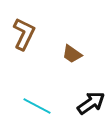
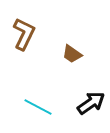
cyan line: moved 1 px right, 1 px down
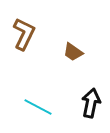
brown trapezoid: moved 1 px right, 2 px up
black arrow: rotated 44 degrees counterclockwise
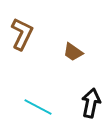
brown L-shape: moved 2 px left
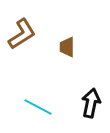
brown L-shape: rotated 32 degrees clockwise
brown trapezoid: moved 6 px left, 5 px up; rotated 55 degrees clockwise
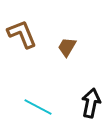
brown L-shape: rotated 80 degrees counterclockwise
brown trapezoid: rotated 30 degrees clockwise
